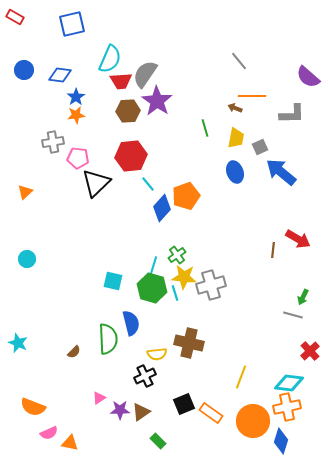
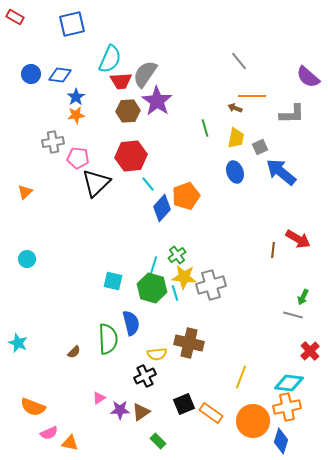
blue circle at (24, 70): moved 7 px right, 4 px down
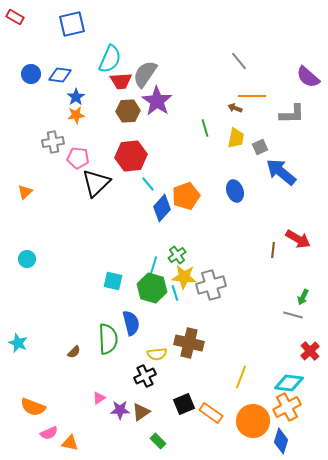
blue ellipse at (235, 172): moved 19 px down
orange cross at (287, 407): rotated 16 degrees counterclockwise
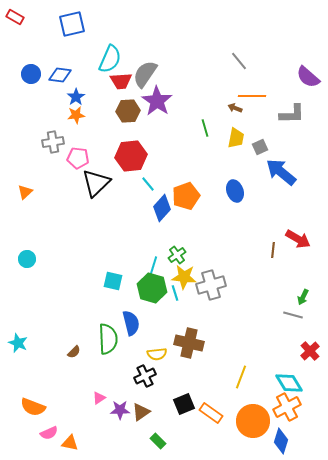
cyan diamond at (289, 383): rotated 52 degrees clockwise
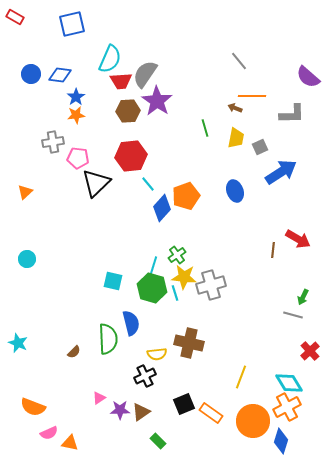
blue arrow at (281, 172): rotated 108 degrees clockwise
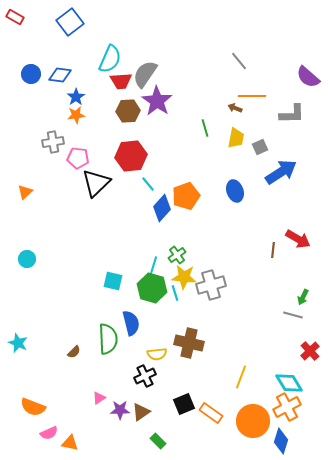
blue square at (72, 24): moved 2 px left, 2 px up; rotated 24 degrees counterclockwise
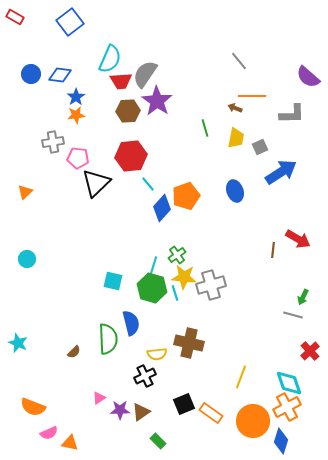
cyan diamond at (289, 383): rotated 12 degrees clockwise
